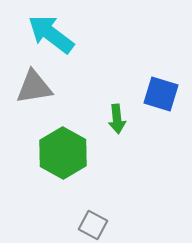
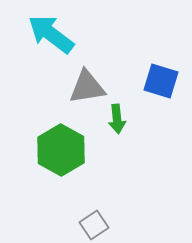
gray triangle: moved 53 px right
blue square: moved 13 px up
green hexagon: moved 2 px left, 3 px up
gray square: moved 1 px right; rotated 28 degrees clockwise
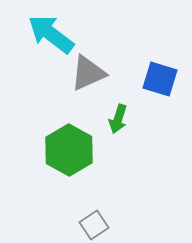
blue square: moved 1 px left, 2 px up
gray triangle: moved 1 px right, 14 px up; rotated 15 degrees counterclockwise
green arrow: moved 1 px right; rotated 24 degrees clockwise
green hexagon: moved 8 px right
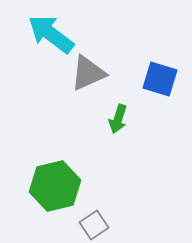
green hexagon: moved 14 px left, 36 px down; rotated 18 degrees clockwise
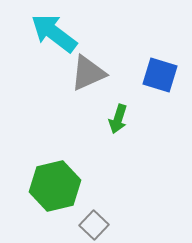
cyan arrow: moved 3 px right, 1 px up
blue square: moved 4 px up
gray square: rotated 12 degrees counterclockwise
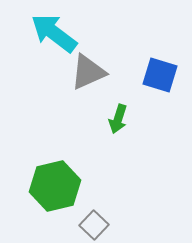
gray triangle: moved 1 px up
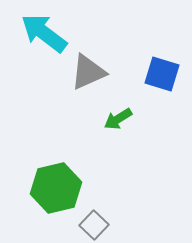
cyan arrow: moved 10 px left
blue square: moved 2 px right, 1 px up
green arrow: rotated 40 degrees clockwise
green hexagon: moved 1 px right, 2 px down
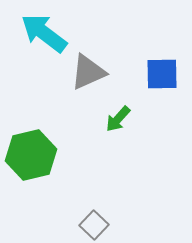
blue square: rotated 18 degrees counterclockwise
green arrow: rotated 16 degrees counterclockwise
green hexagon: moved 25 px left, 33 px up
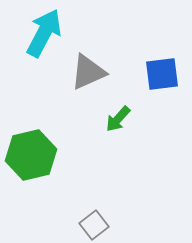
cyan arrow: rotated 81 degrees clockwise
blue square: rotated 6 degrees counterclockwise
gray square: rotated 8 degrees clockwise
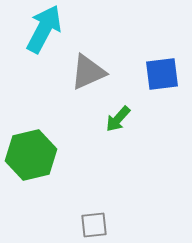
cyan arrow: moved 4 px up
gray square: rotated 32 degrees clockwise
